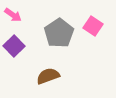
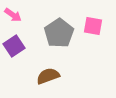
pink square: rotated 24 degrees counterclockwise
purple square: rotated 10 degrees clockwise
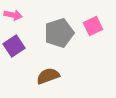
pink arrow: rotated 24 degrees counterclockwise
pink square: rotated 36 degrees counterclockwise
gray pentagon: rotated 16 degrees clockwise
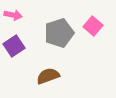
pink square: rotated 24 degrees counterclockwise
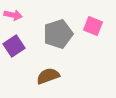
pink square: rotated 18 degrees counterclockwise
gray pentagon: moved 1 px left, 1 px down
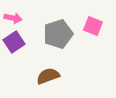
pink arrow: moved 3 px down
purple square: moved 4 px up
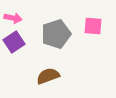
pink square: rotated 18 degrees counterclockwise
gray pentagon: moved 2 px left
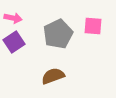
gray pentagon: moved 2 px right; rotated 8 degrees counterclockwise
brown semicircle: moved 5 px right
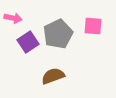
purple square: moved 14 px right
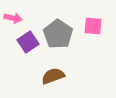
gray pentagon: rotated 12 degrees counterclockwise
